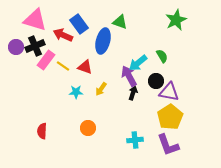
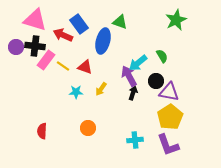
black cross: rotated 30 degrees clockwise
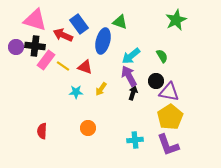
cyan arrow: moved 7 px left, 7 px up
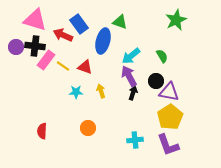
yellow arrow: moved 2 px down; rotated 128 degrees clockwise
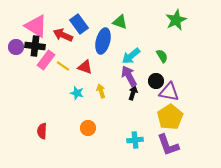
pink triangle: moved 1 px right, 6 px down; rotated 15 degrees clockwise
cyan star: moved 1 px right, 1 px down; rotated 16 degrees clockwise
